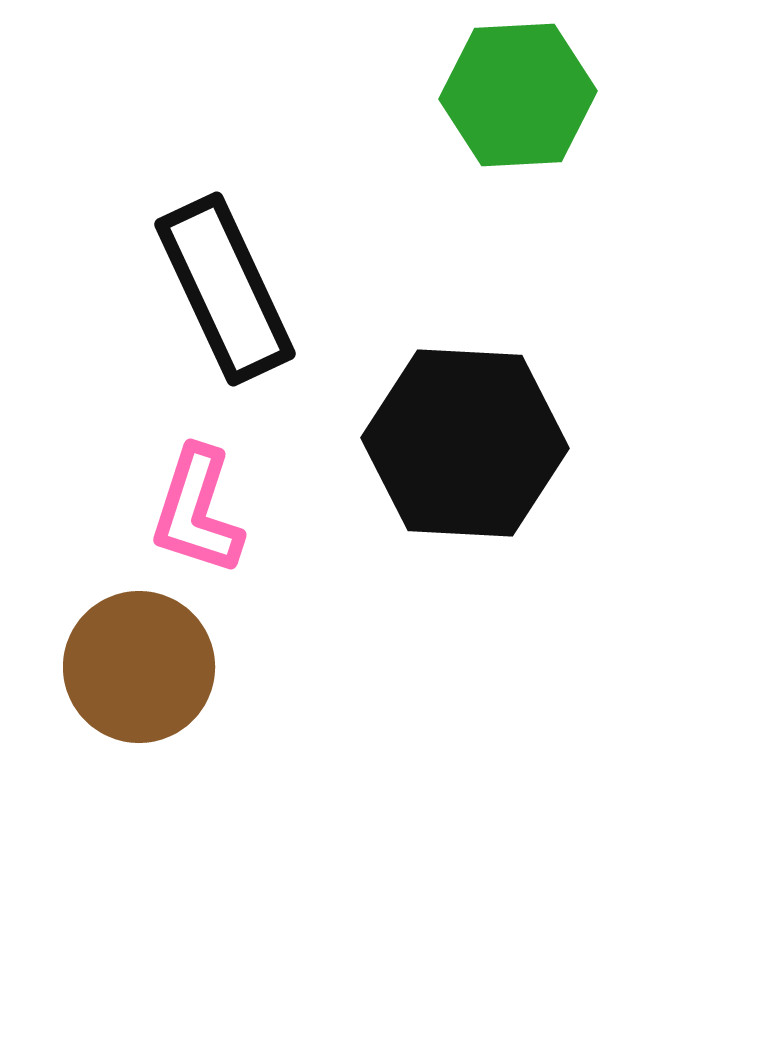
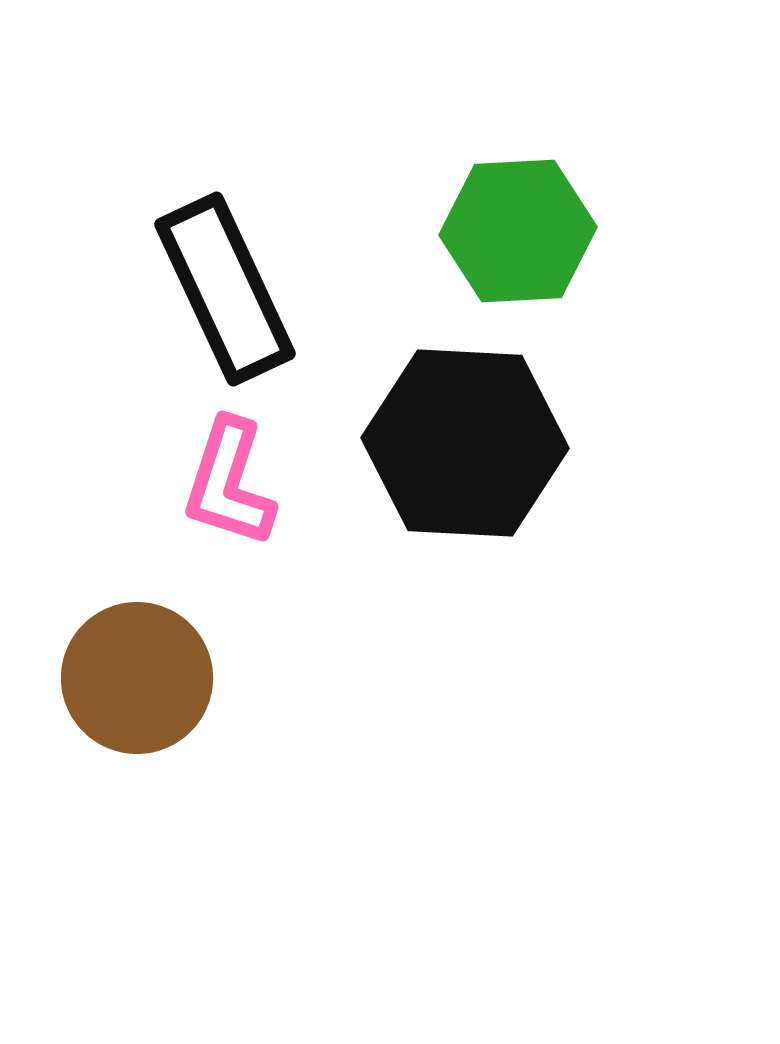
green hexagon: moved 136 px down
pink L-shape: moved 32 px right, 28 px up
brown circle: moved 2 px left, 11 px down
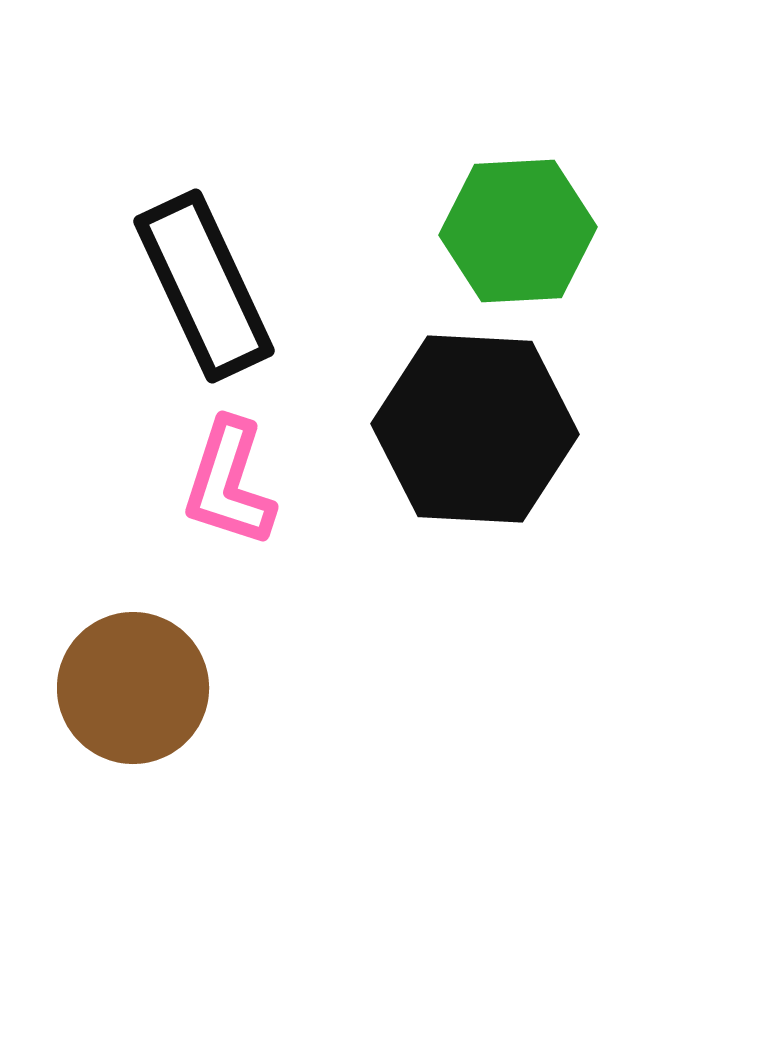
black rectangle: moved 21 px left, 3 px up
black hexagon: moved 10 px right, 14 px up
brown circle: moved 4 px left, 10 px down
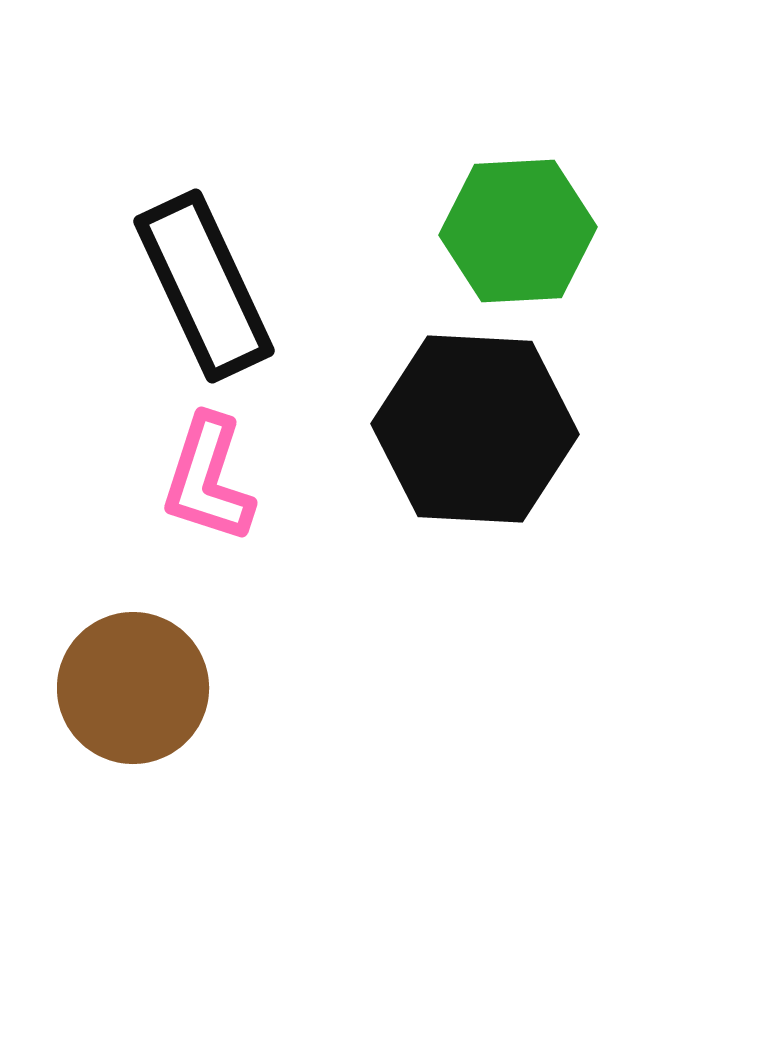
pink L-shape: moved 21 px left, 4 px up
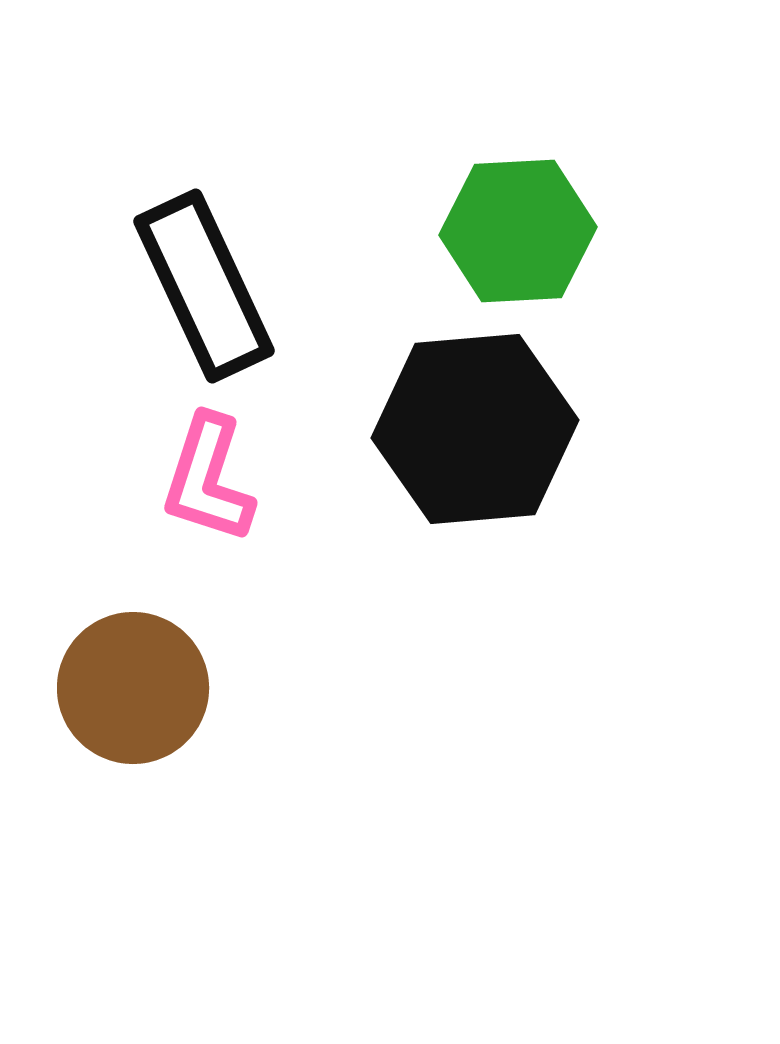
black hexagon: rotated 8 degrees counterclockwise
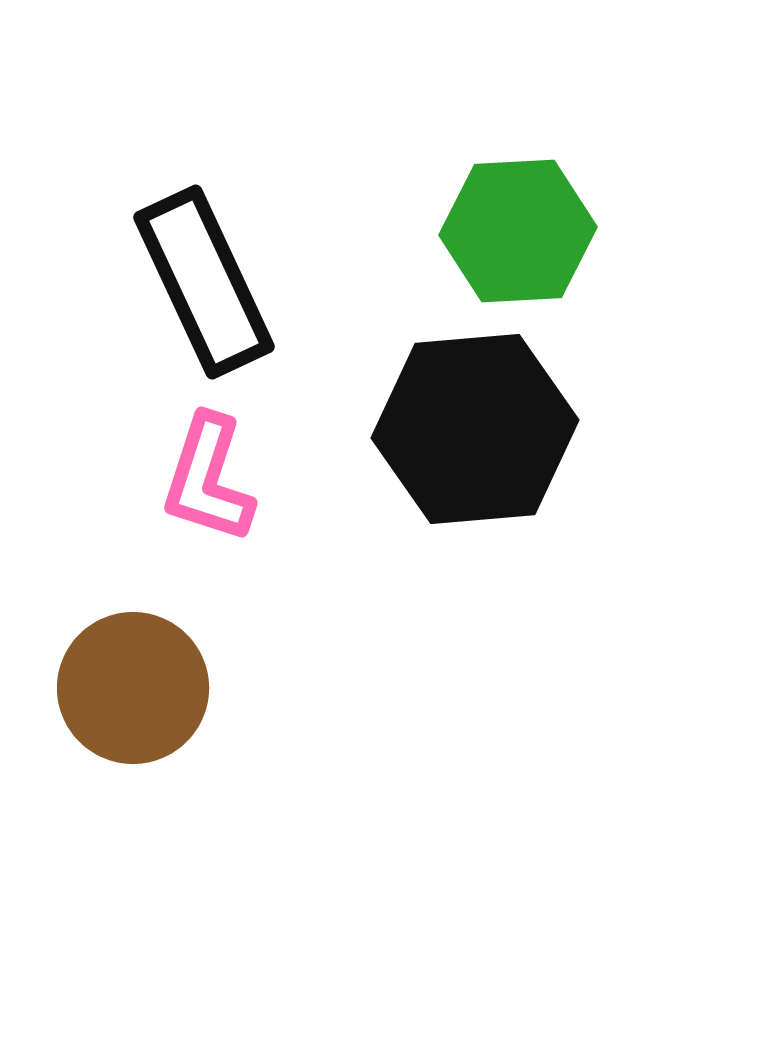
black rectangle: moved 4 px up
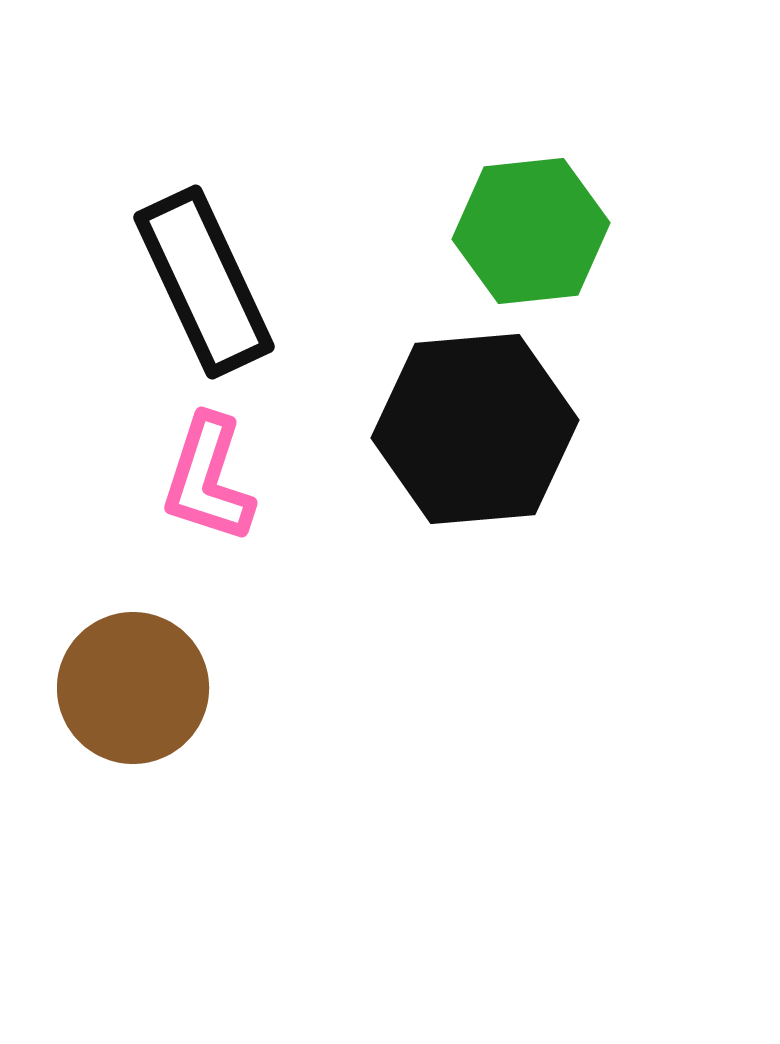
green hexagon: moved 13 px right; rotated 3 degrees counterclockwise
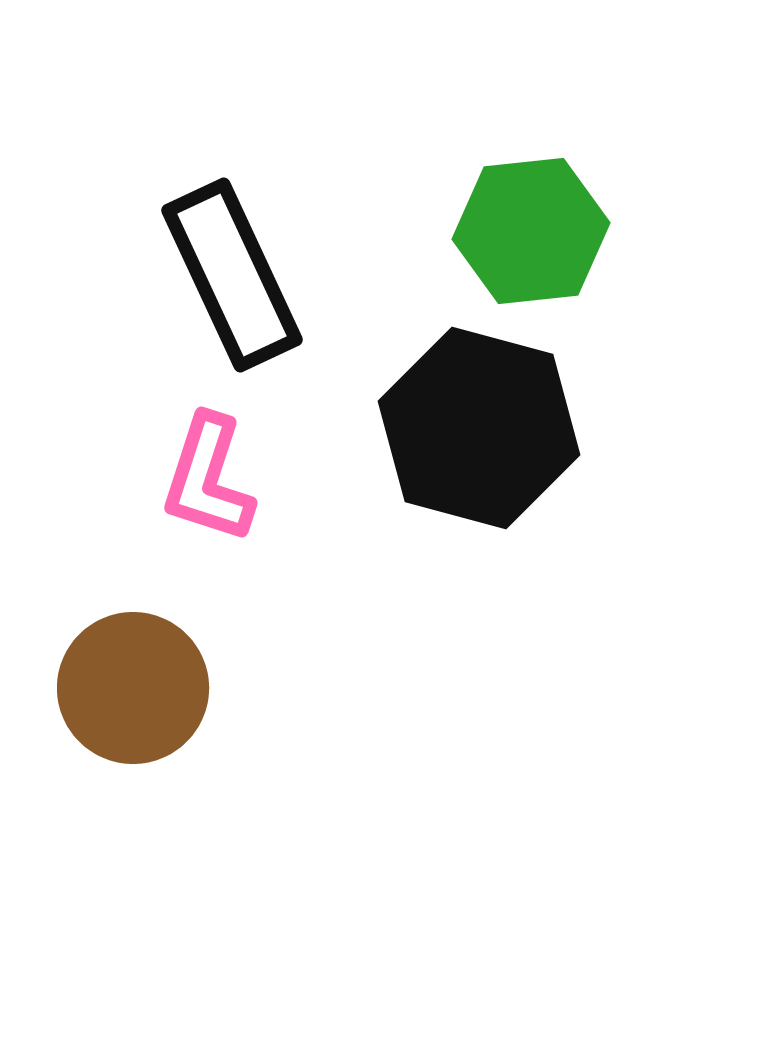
black rectangle: moved 28 px right, 7 px up
black hexagon: moved 4 px right, 1 px up; rotated 20 degrees clockwise
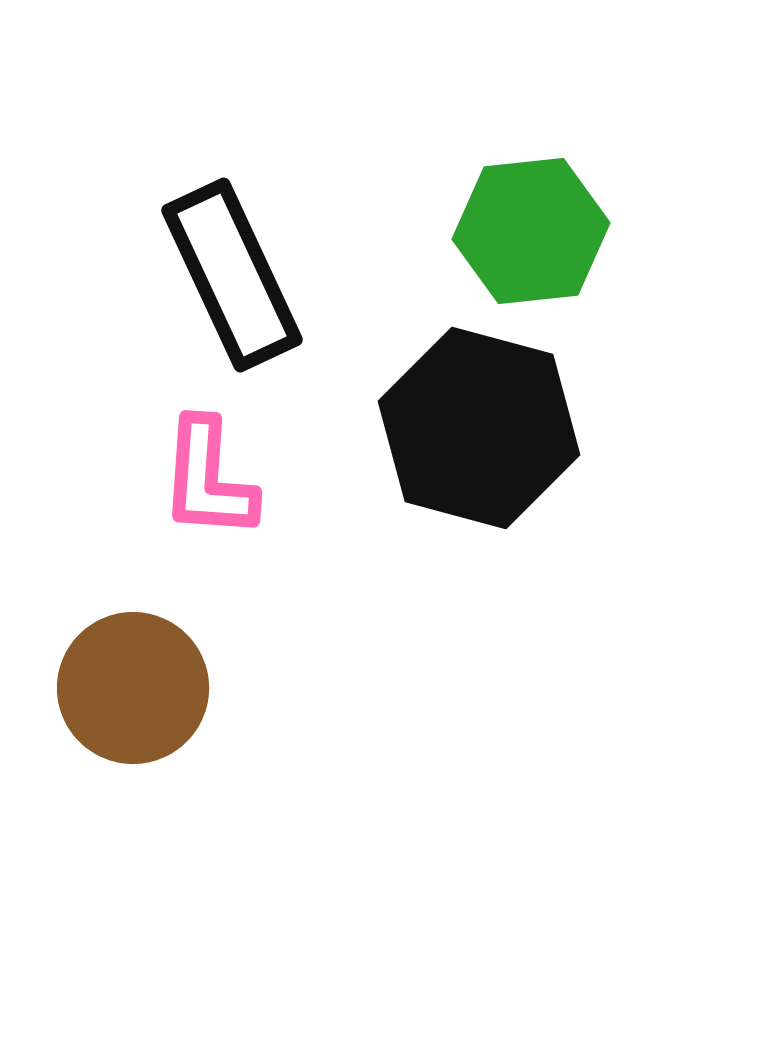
pink L-shape: rotated 14 degrees counterclockwise
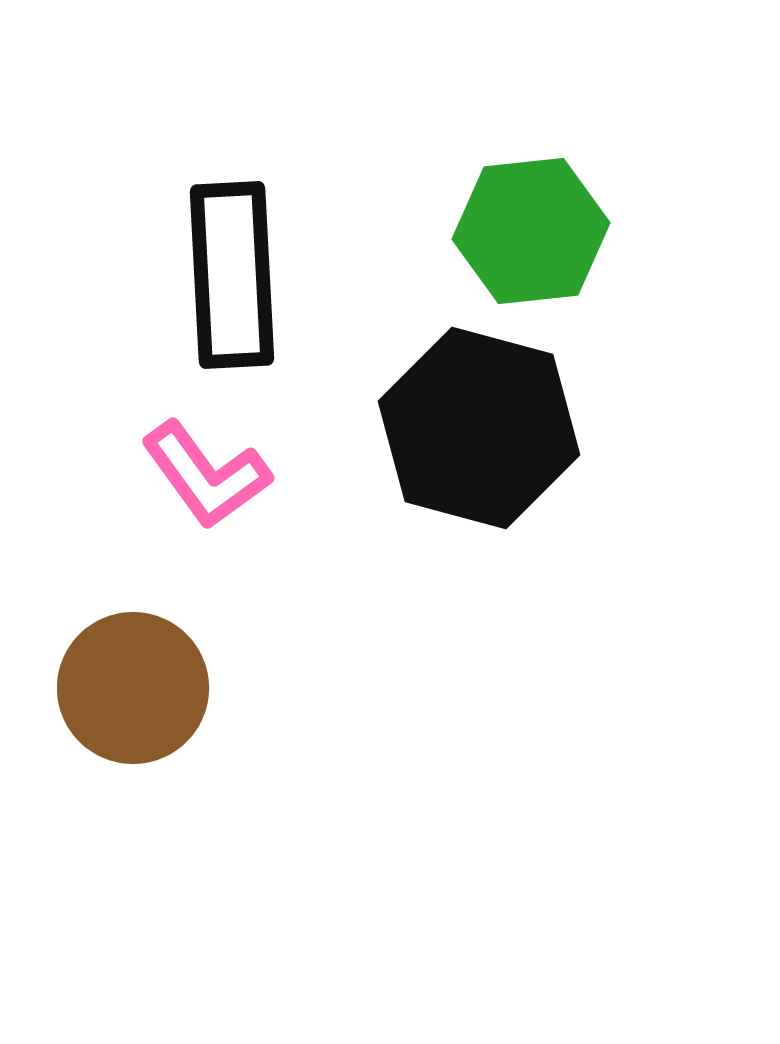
black rectangle: rotated 22 degrees clockwise
pink L-shape: moved 2 px left, 4 px up; rotated 40 degrees counterclockwise
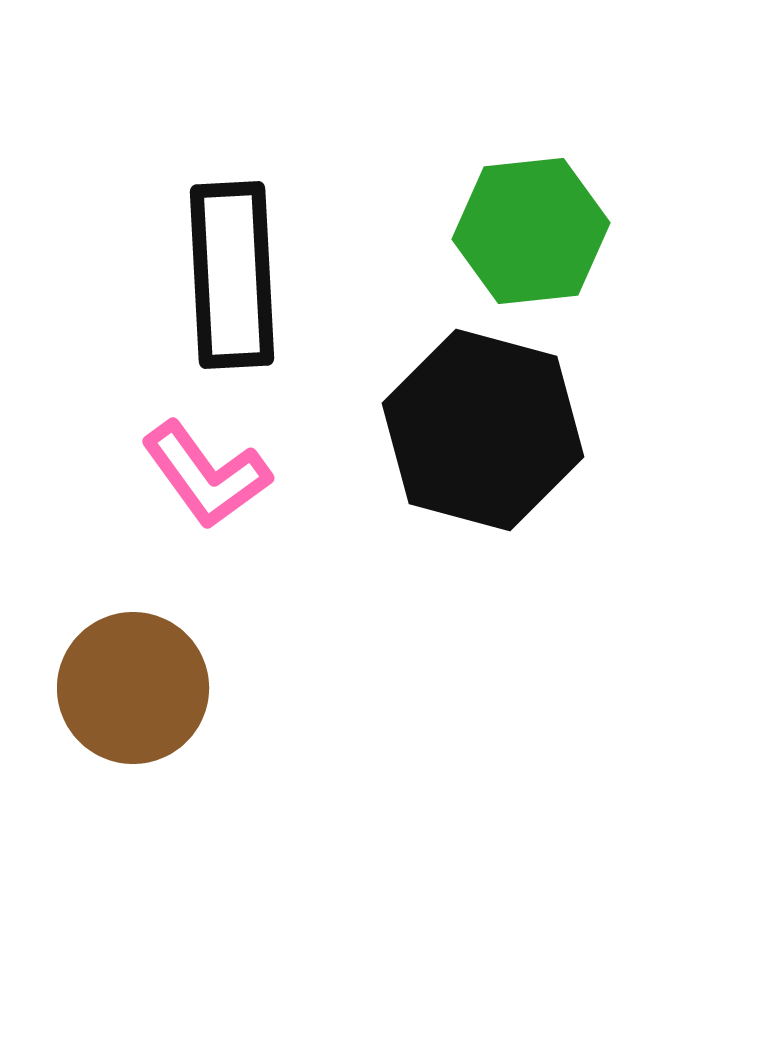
black hexagon: moved 4 px right, 2 px down
